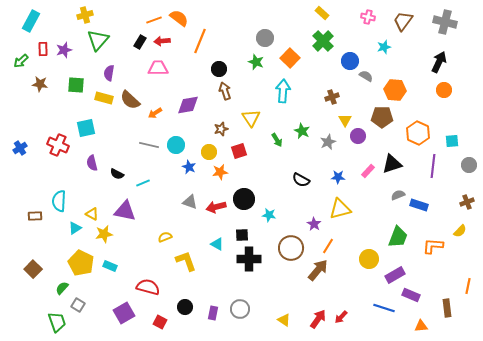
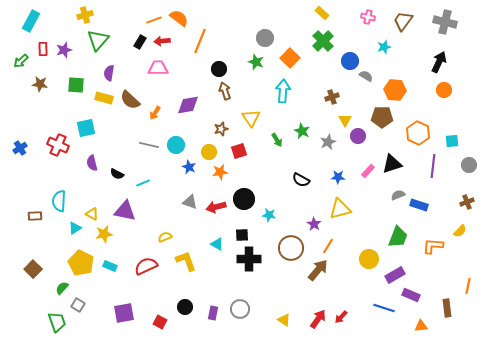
orange arrow at (155, 113): rotated 24 degrees counterclockwise
red semicircle at (148, 287): moved 2 px left, 21 px up; rotated 40 degrees counterclockwise
purple square at (124, 313): rotated 20 degrees clockwise
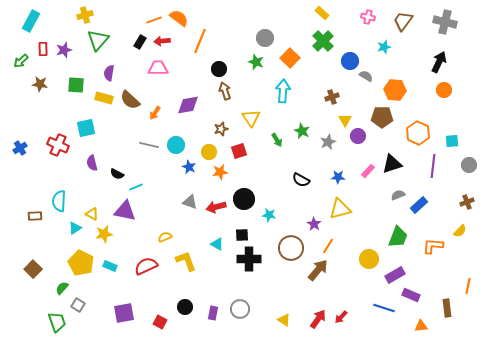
cyan line at (143, 183): moved 7 px left, 4 px down
blue rectangle at (419, 205): rotated 60 degrees counterclockwise
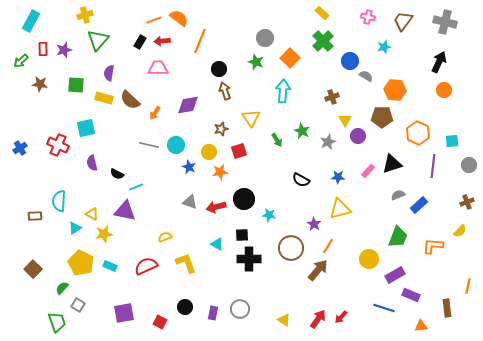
yellow L-shape at (186, 261): moved 2 px down
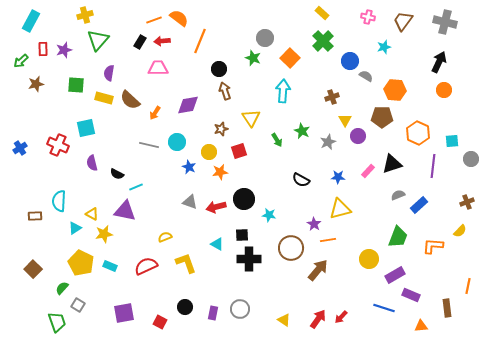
green star at (256, 62): moved 3 px left, 4 px up
brown star at (40, 84): moved 4 px left; rotated 21 degrees counterclockwise
cyan circle at (176, 145): moved 1 px right, 3 px up
gray circle at (469, 165): moved 2 px right, 6 px up
orange line at (328, 246): moved 6 px up; rotated 49 degrees clockwise
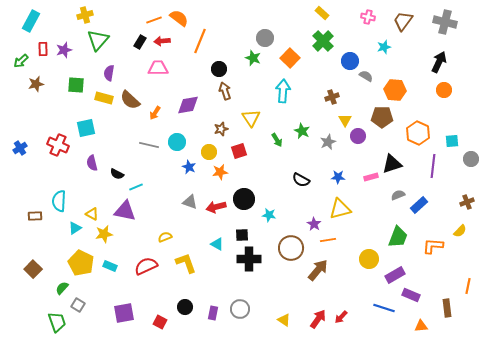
pink rectangle at (368, 171): moved 3 px right, 6 px down; rotated 32 degrees clockwise
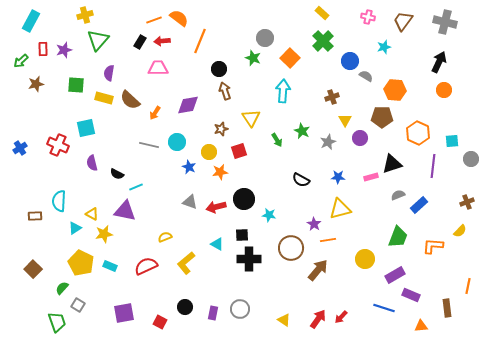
purple circle at (358, 136): moved 2 px right, 2 px down
yellow circle at (369, 259): moved 4 px left
yellow L-shape at (186, 263): rotated 110 degrees counterclockwise
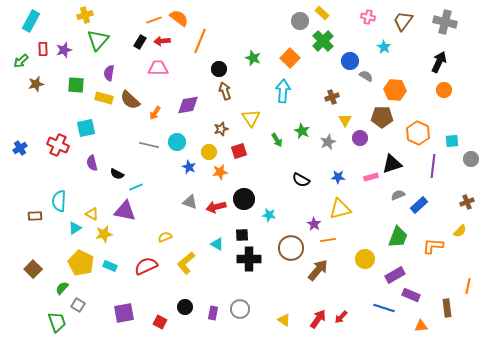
gray circle at (265, 38): moved 35 px right, 17 px up
cyan star at (384, 47): rotated 24 degrees counterclockwise
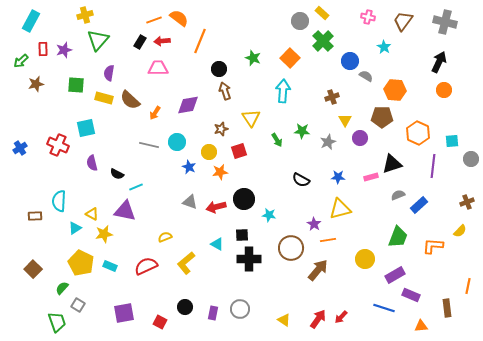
green star at (302, 131): rotated 21 degrees counterclockwise
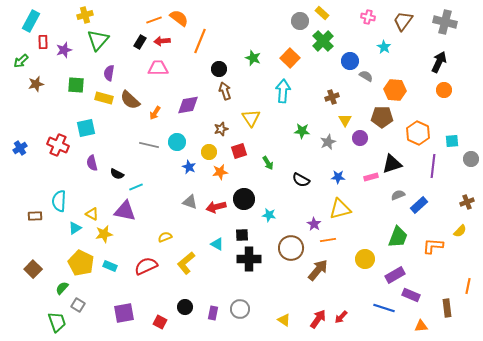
red rectangle at (43, 49): moved 7 px up
green arrow at (277, 140): moved 9 px left, 23 px down
